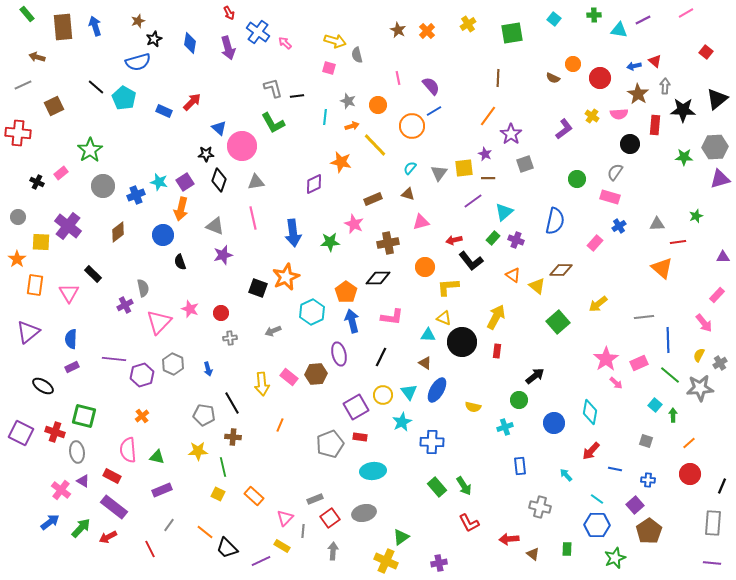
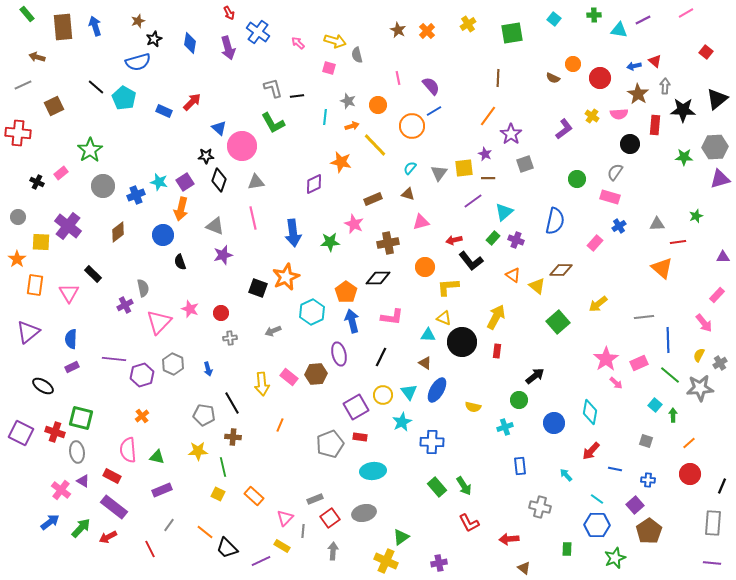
pink arrow at (285, 43): moved 13 px right
black star at (206, 154): moved 2 px down
green square at (84, 416): moved 3 px left, 2 px down
brown triangle at (533, 554): moved 9 px left, 14 px down
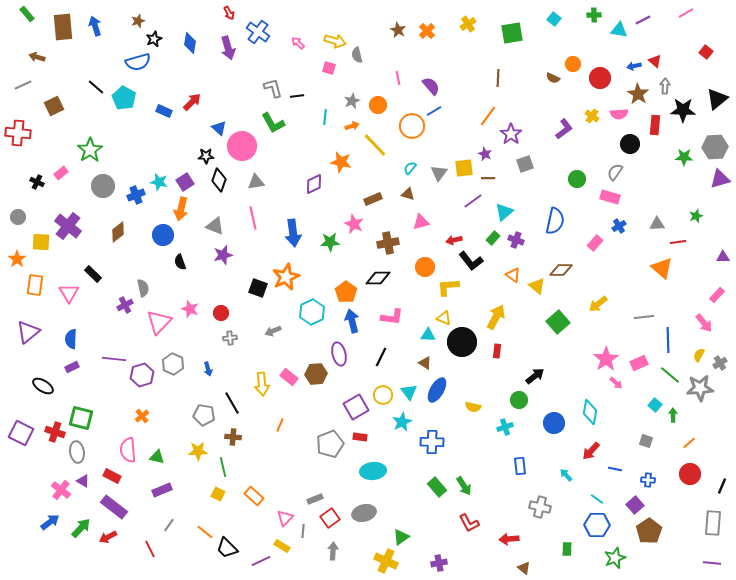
gray star at (348, 101): moved 4 px right; rotated 28 degrees clockwise
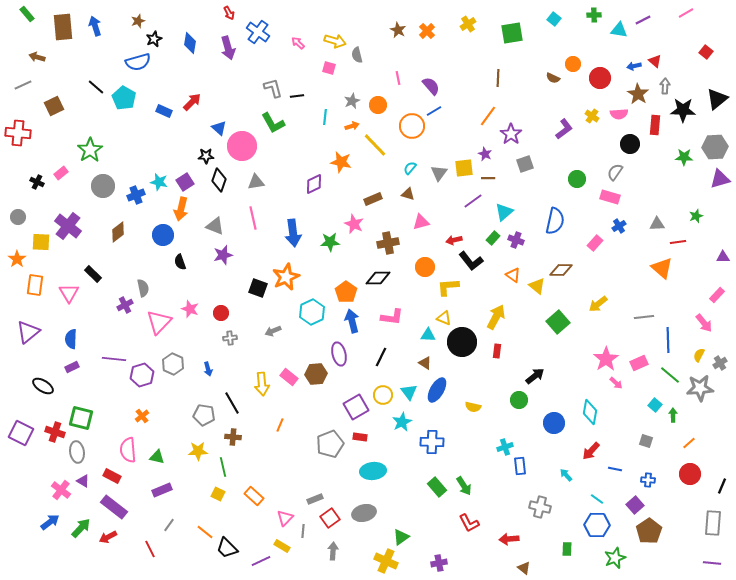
cyan cross at (505, 427): moved 20 px down
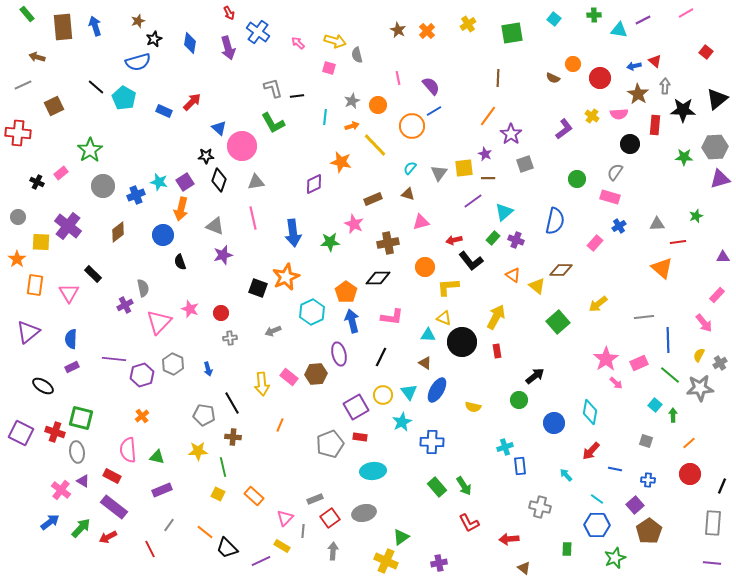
red rectangle at (497, 351): rotated 16 degrees counterclockwise
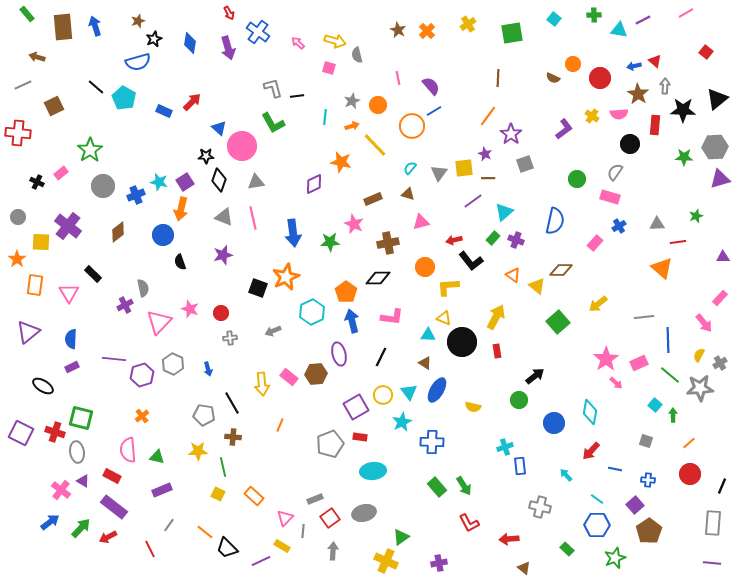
gray triangle at (215, 226): moved 9 px right, 9 px up
pink rectangle at (717, 295): moved 3 px right, 3 px down
green rectangle at (567, 549): rotated 48 degrees counterclockwise
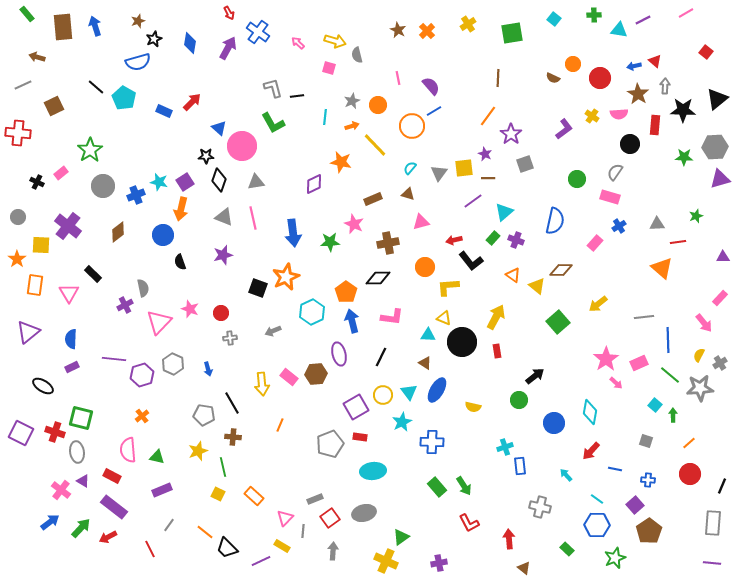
purple arrow at (228, 48): rotated 135 degrees counterclockwise
yellow square at (41, 242): moved 3 px down
yellow star at (198, 451): rotated 18 degrees counterclockwise
red arrow at (509, 539): rotated 90 degrees clockwise
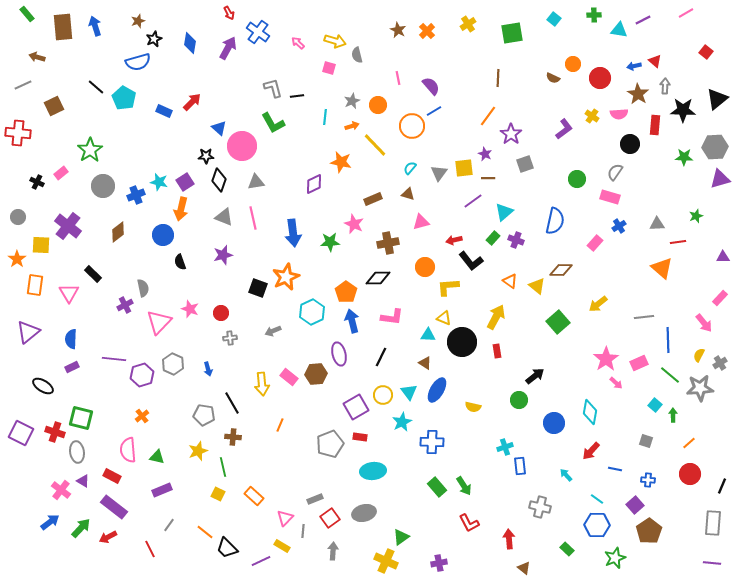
orange triangle at (513, 275): moved 3 px left, 6 px down
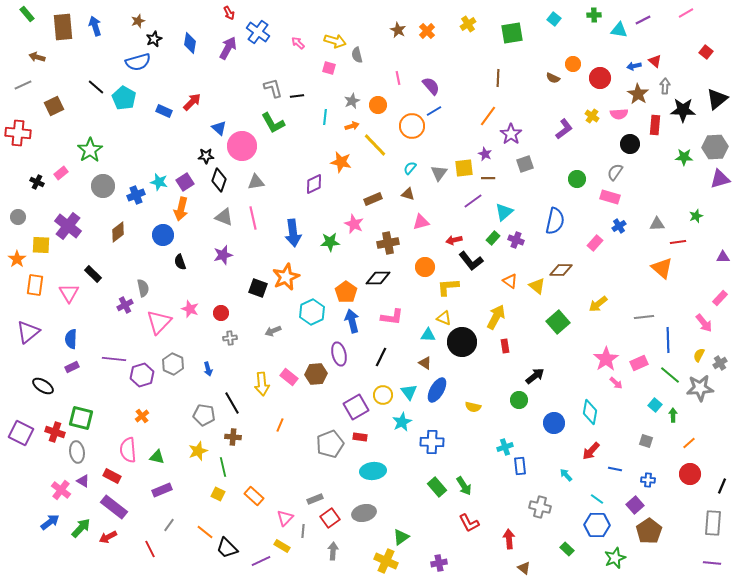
red rectangle at (497, 351): moved 8 px right, 5 px up
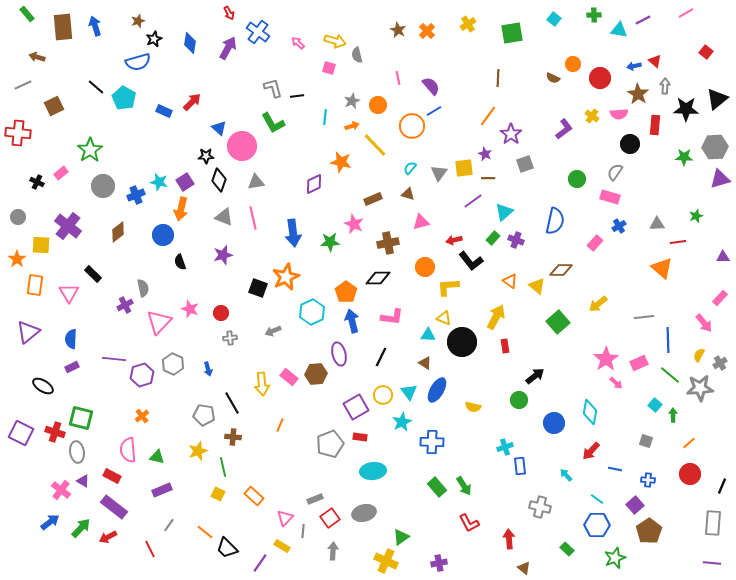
black star at (683, 110): moved 3 px right, 1 px up
purple line at (261, 561): moved 1 px left, 2 px down; rotated 30 degrees counterclockwise
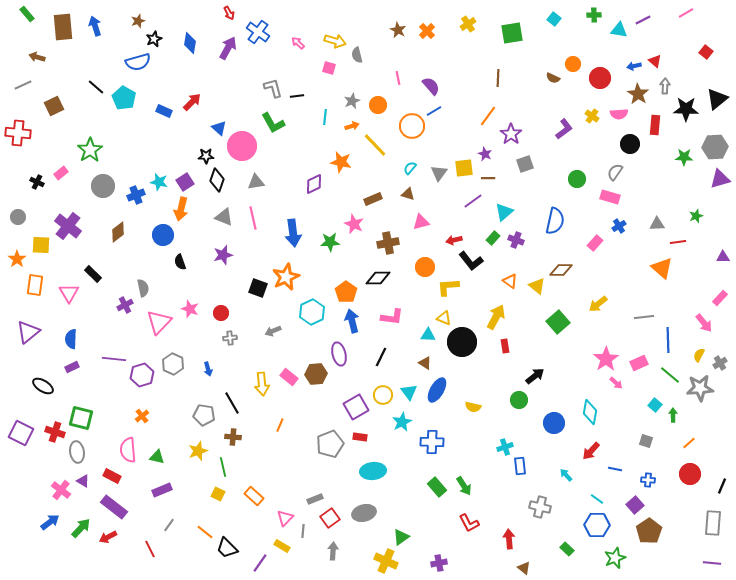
black diamond at (219, 180): moved 2 px left
